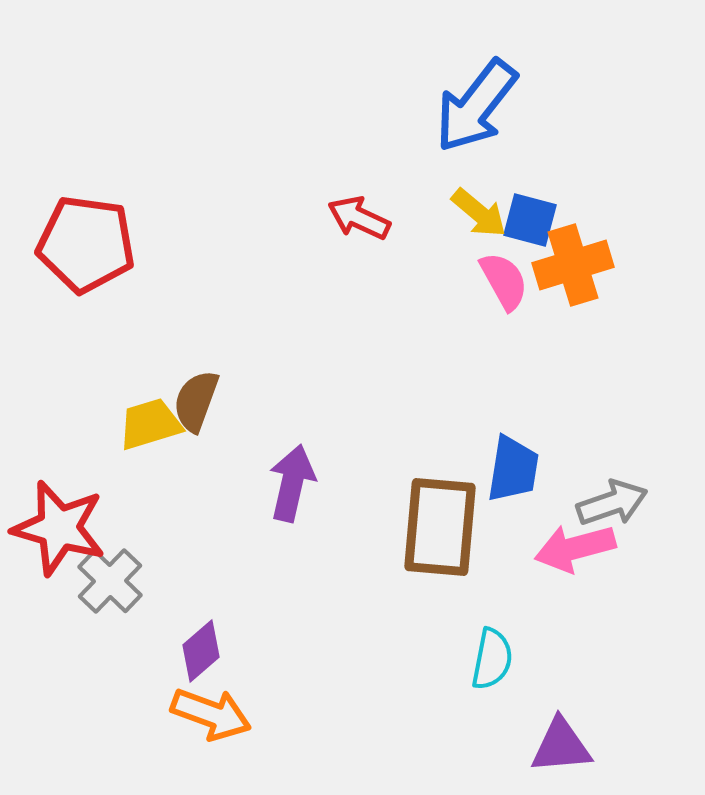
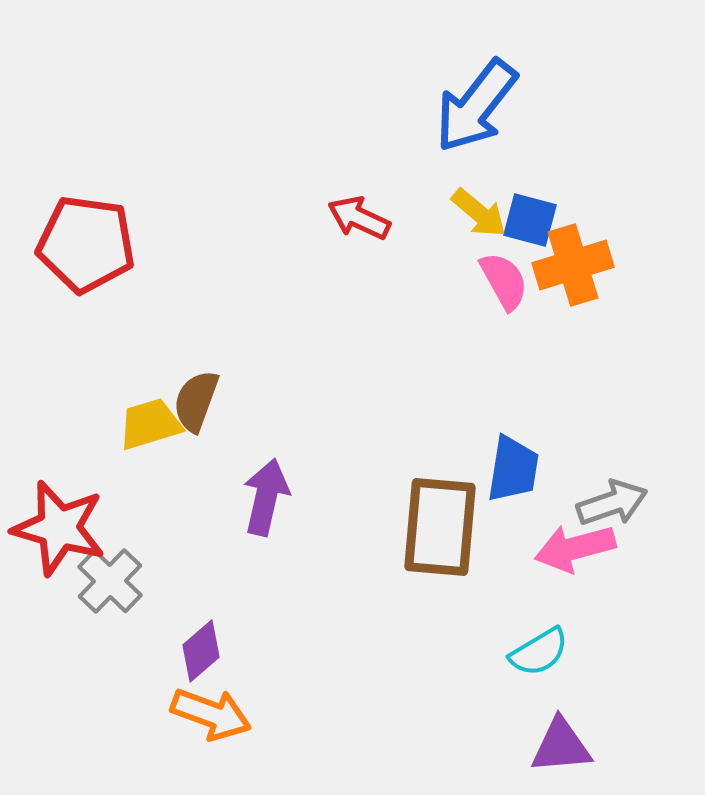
purple arrow: moved 26 px left, 14 px down
cyan semicircle: moved 47 px right, 7 px up; rotated 48 degrees clockwise
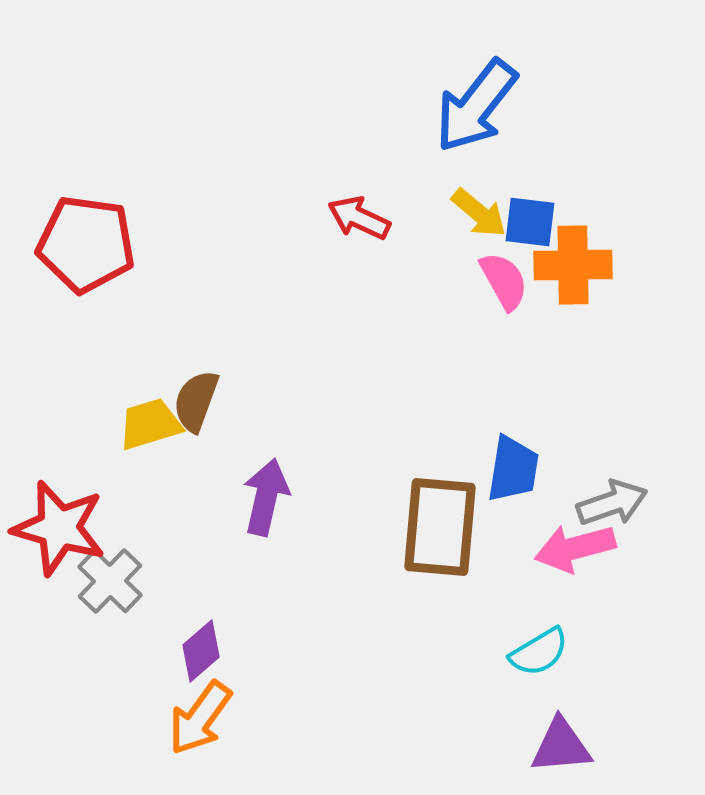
blue square: moved 2 px down; rotated 8 degrees counterclockwise
orange cross: rotated 16 degrees clockwise
orange arrow: moved 11 px left, 4 px down; rotated 106 degrees clockwise
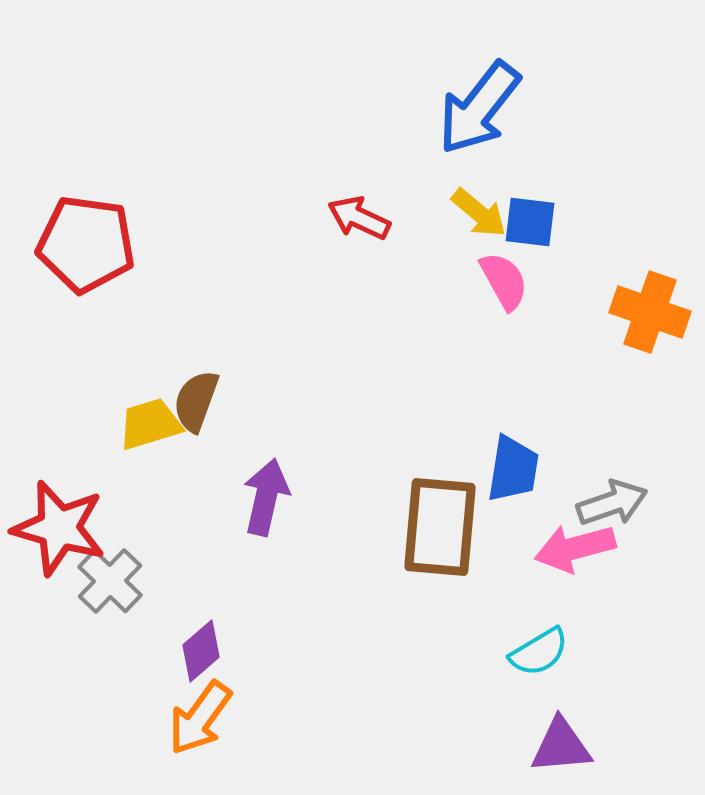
blue arrow: moved 3 px right, 2 px down
orange cross: moved 77 px right, 47 px down; rotated 20 degrees clockwise
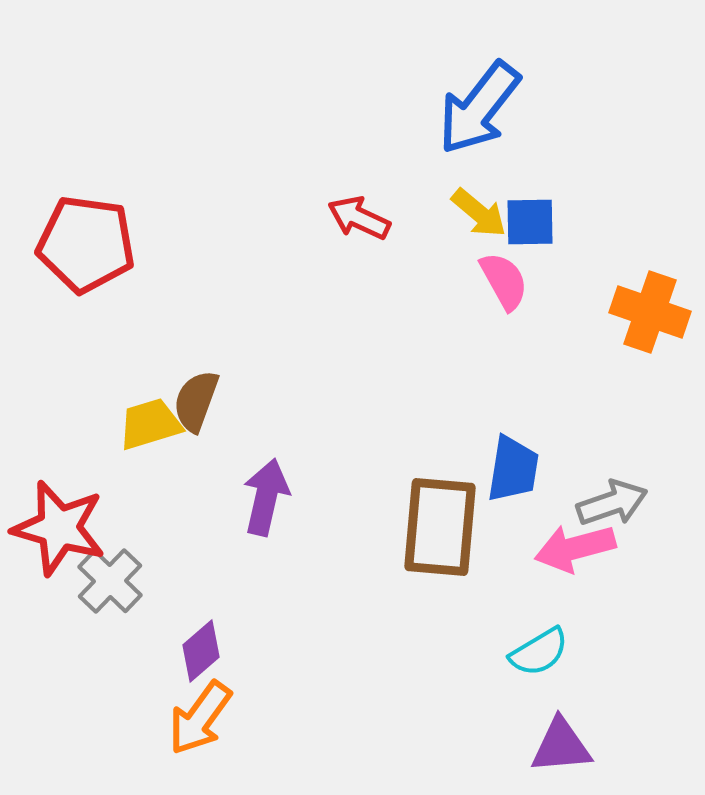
blue square: rotated 8 degrees counterclockwise
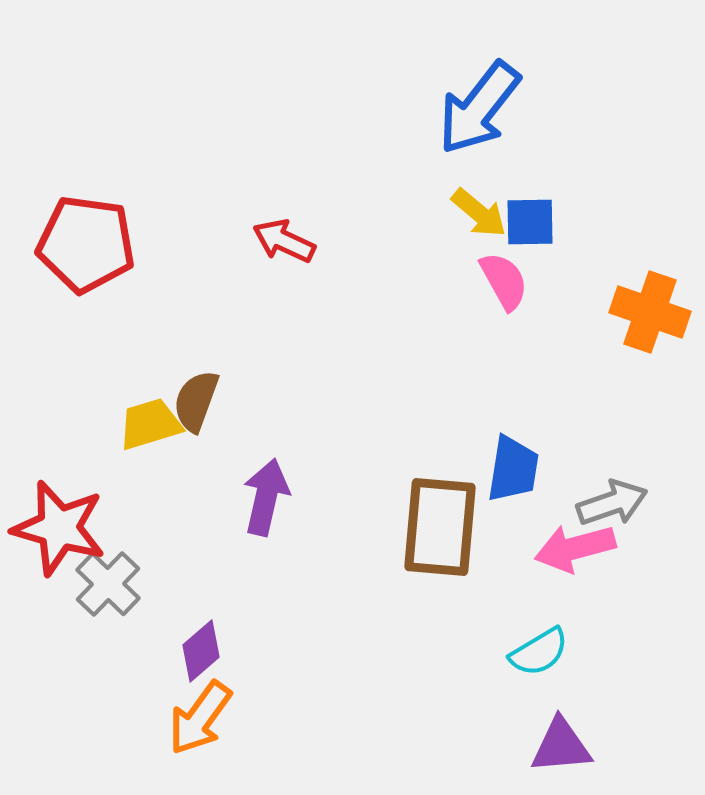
red arrow: moved 75 px left, 23 px down
gray cross: moved 2 px left, 3 px down
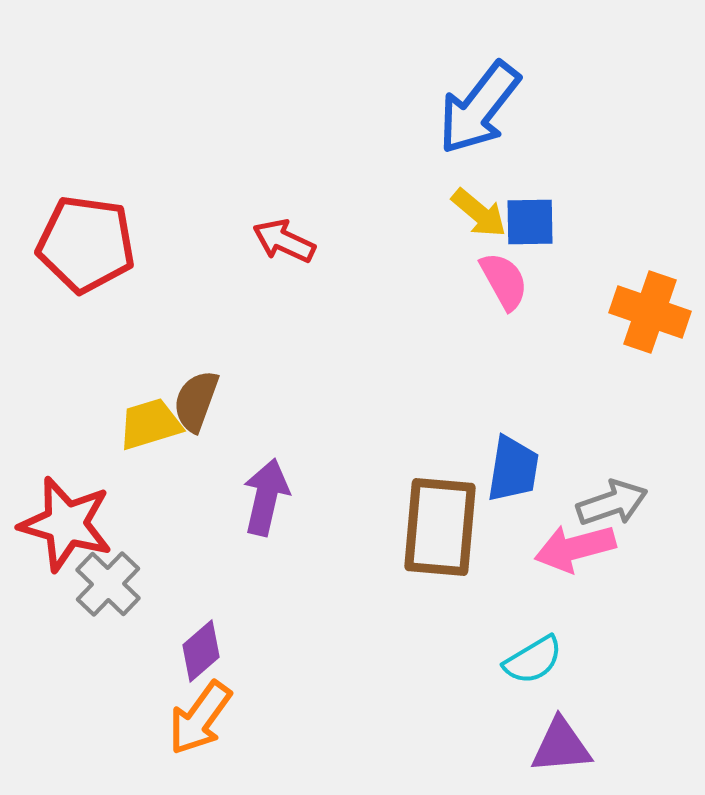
red star: moved 7 px right, 4 px up
cyan semicircle: moved 6 px left, 8 px down
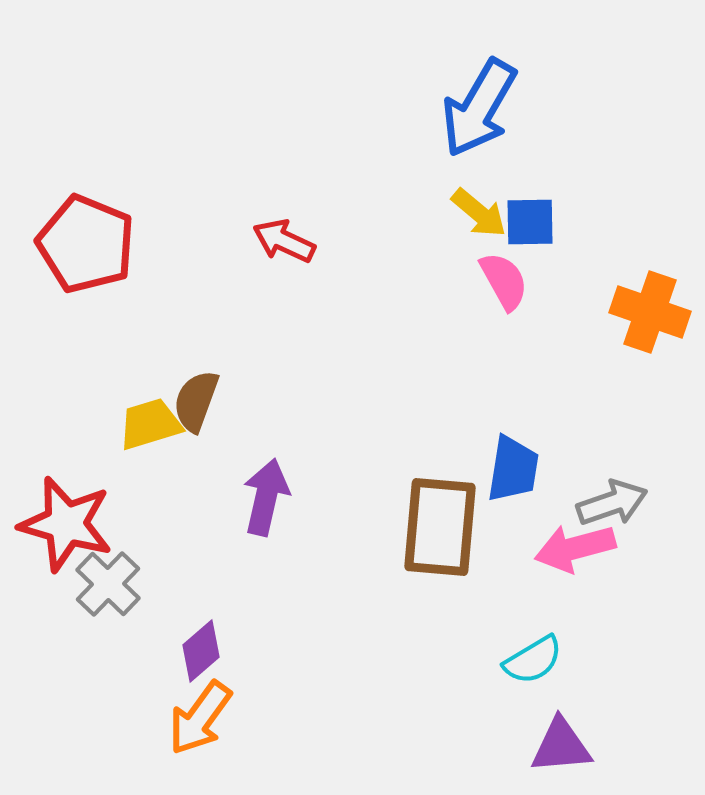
blue arrow: rotated 8 degrees counterclockwise
red pentagon: rotated 14 degrees clockwise
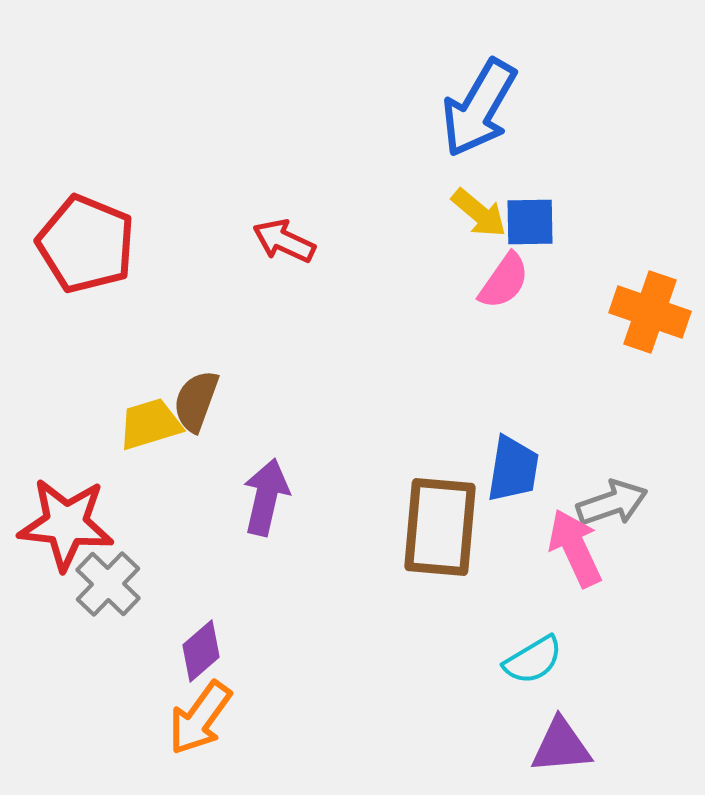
pink semicircle: rotated 64 degrees clockwise
red star: rotated 10 degrees counterclockwise
pink arrow: rotated 80 degrees clockwise
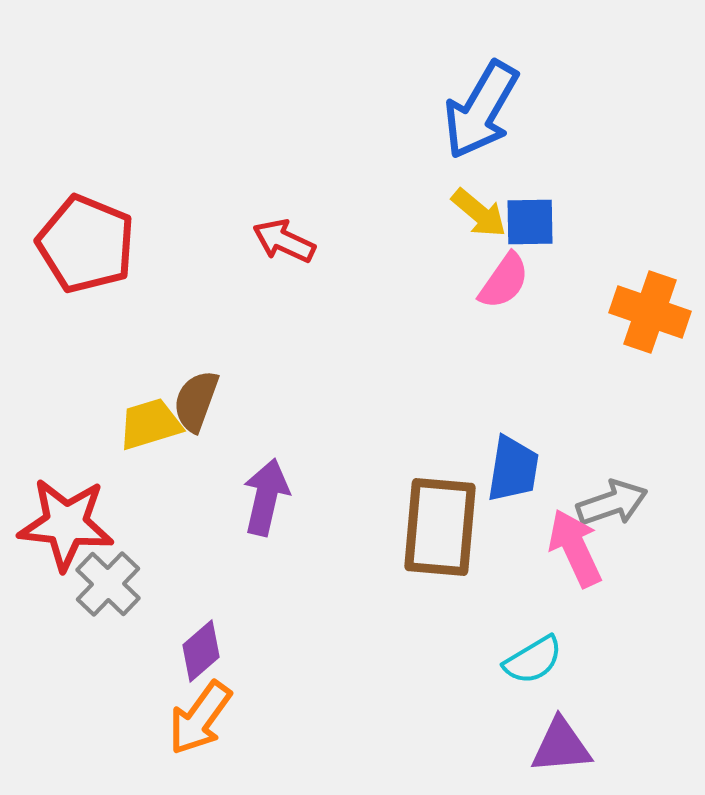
blue arrow: moved 2 px right, 2 px down
